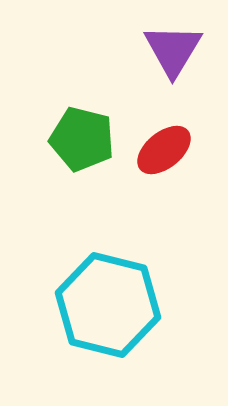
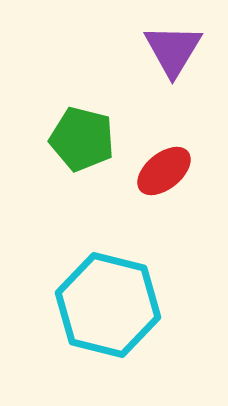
red ellipse: moved 21 px down
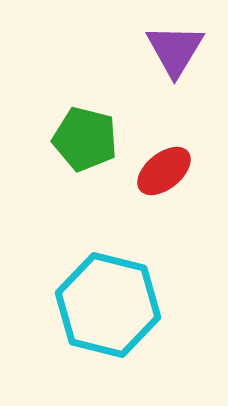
purple triangle: moved 2 px right
green pentagon: moved 3 px right
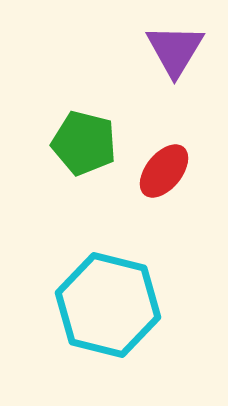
green pentagon: moved 1 px left, 4 px down
red ellipse: rotated 12 degrees counterclockwise
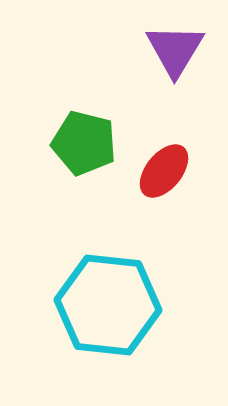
cyan hexagon: rotated 8 degrees counterclockwise
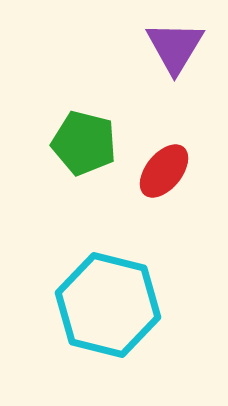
purple triangle: moved 3 px up
cyan hexagon: rotated 8 degrees clockwise
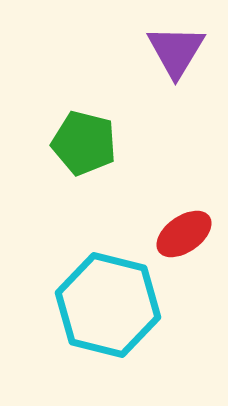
purple triangle: moved 1 px right, 4 px down
red ellipse: moved 20 px right, 63 px down; rotated 16 degrees clockwise
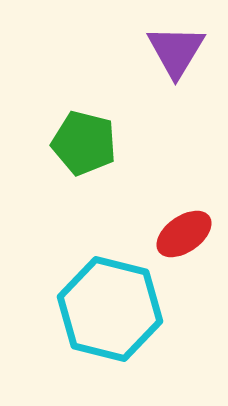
cyan hexagon: moved 2 px right, 4 px down
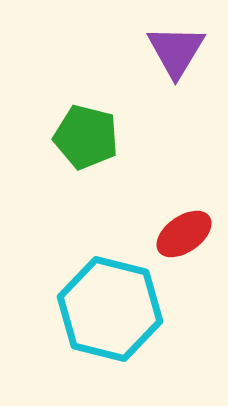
green pentagon: moved 2 px right, 6 px up
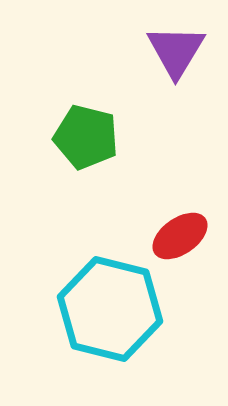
red ellipse: moved 4 px left, 2 px down
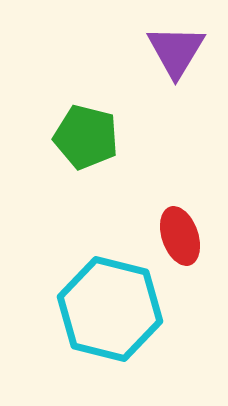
red ellipse: rotated 74 degrees counterclockwise
